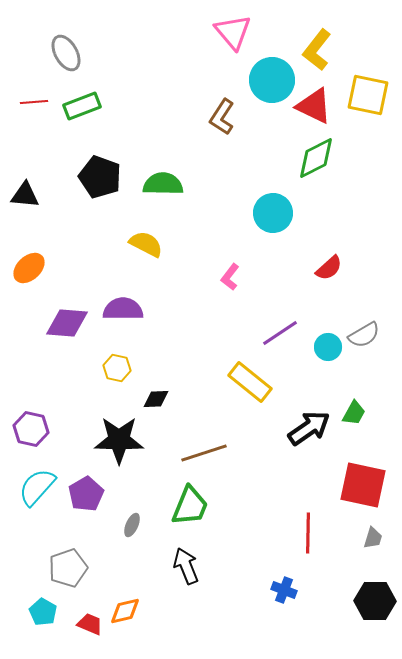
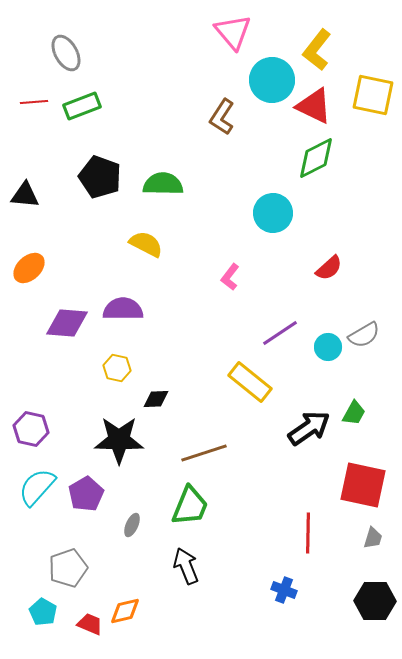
yellow square at (368, 95): moved 5 px right
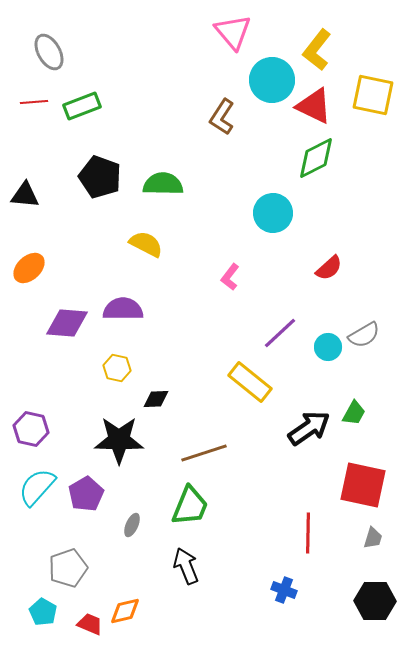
gray ellipse at (66, 53): moved 17 px left, 1 px up
purple line at (280, 333): rotated 9 degrees counterclockwise
